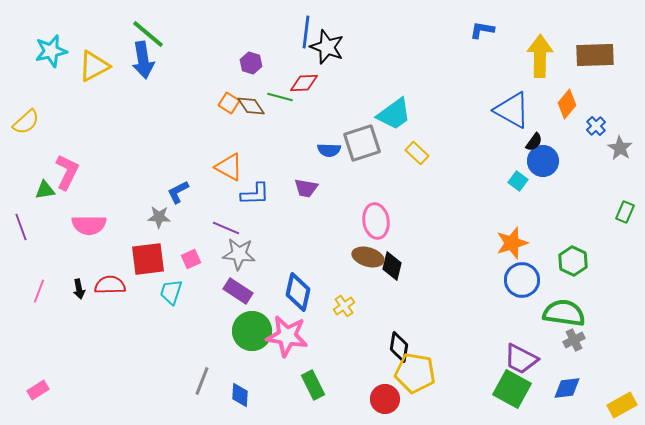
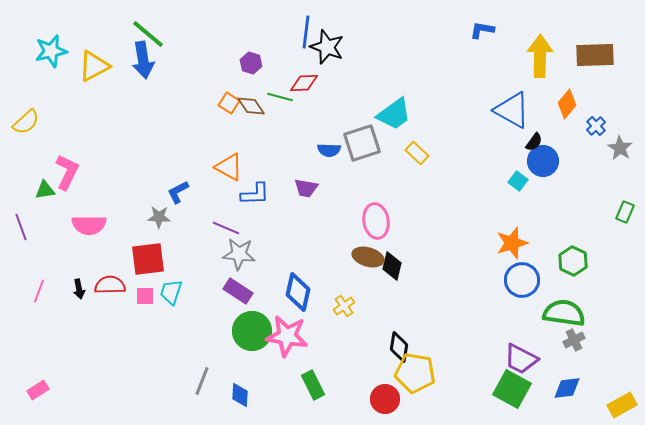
pink square at (191, 259): moved 46 px left, 37 px down; rotated 24 degrees clockwise
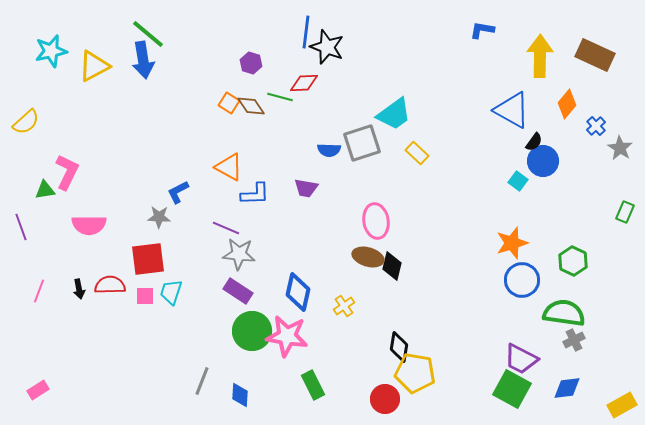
brown rectangle at (595, 55): rotated 27 degrees clockwise
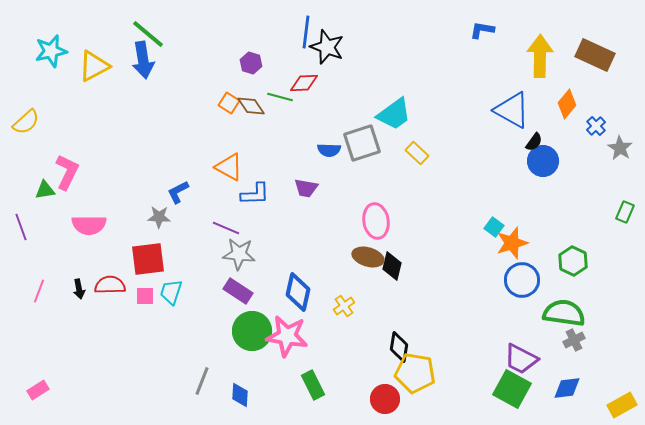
cyan square at (518, 181): moved 24 px left, 46 px down
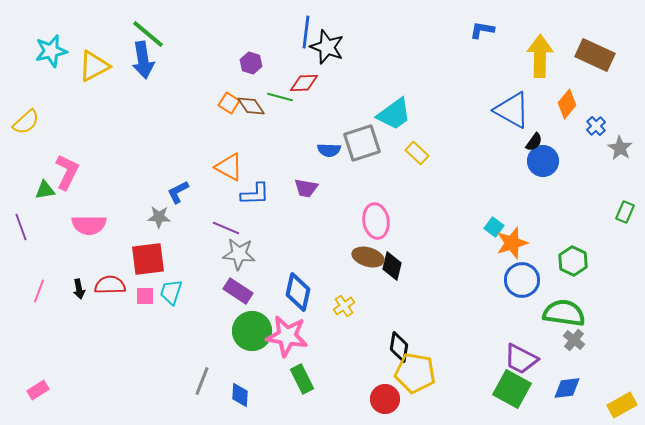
gray cross at (574, 340): rotated 25 degrees counterclockwise
green rectangle at (313, 385): moved 11 px left, 6 px up
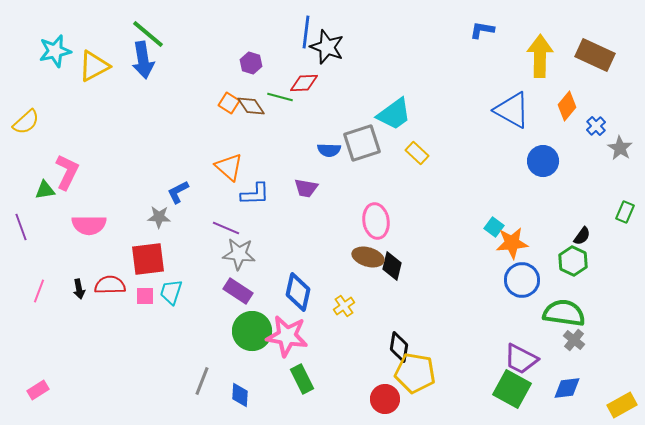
cyan star at (51, 51): moved 4 px right
orange diamond at (567, 104): moved 2 px down
black semicircle at (534, 142): moved 48 px right, 94 px down
orange triangle at (229, 167): rotated 12 degrees clockwise
orange star at (512, 243): rotated 12 degrees clockwise
